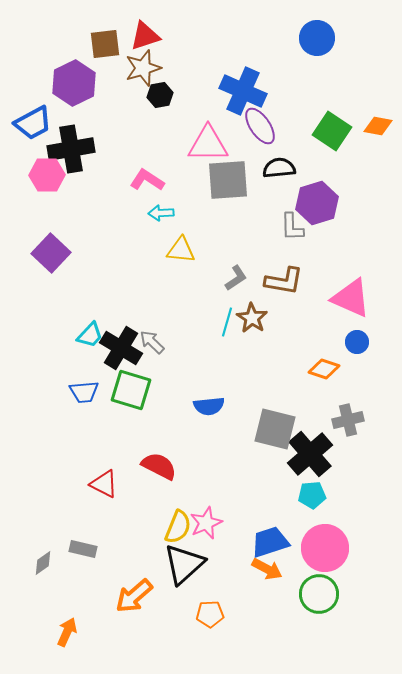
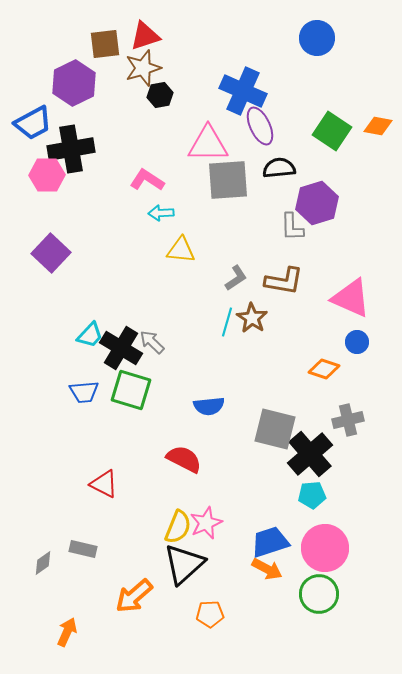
purple ellipse at (260, 126): rotated 9 degrees clockwise
red semicircle at (159, 466): moved 25 px right, 7 px up
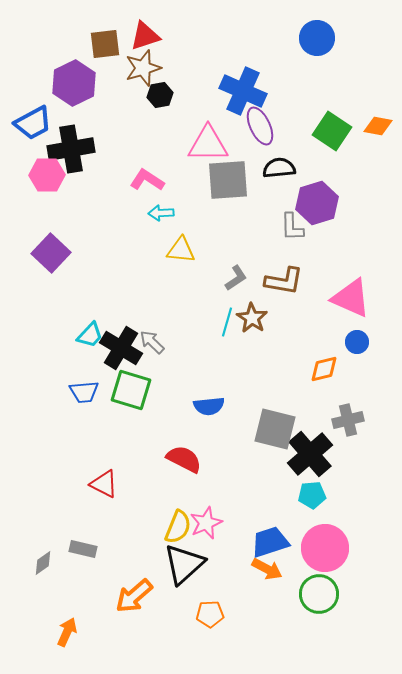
orange diamond at (324, 369): rotated 32 degrees counterclockwise
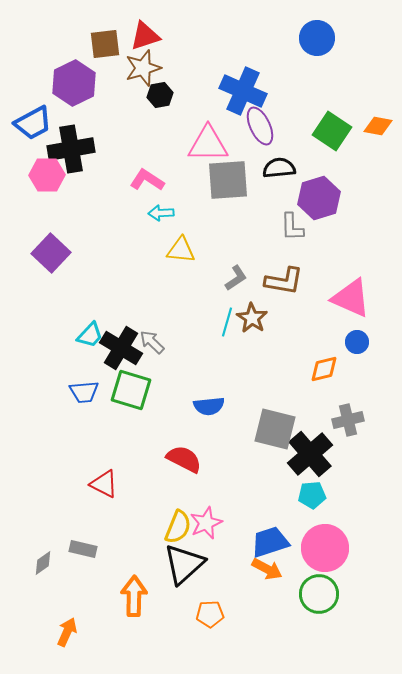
purple hexagon at (317, 203): moved 2 px right, 5 px up
orange arrow at (134, 596): rotated 132 degrees clockwise
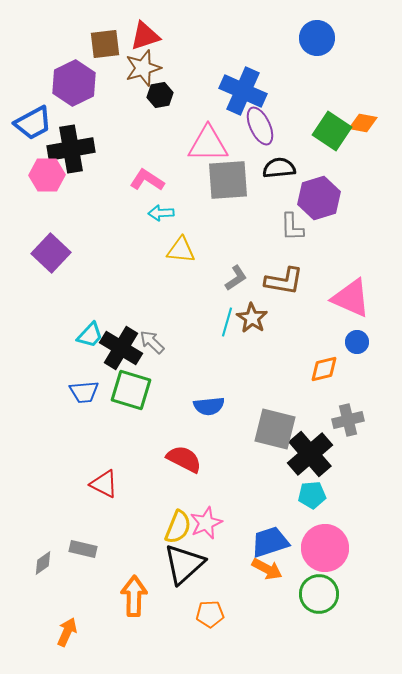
orange diamond at (378, 126): moved 15 px left, 3 px up
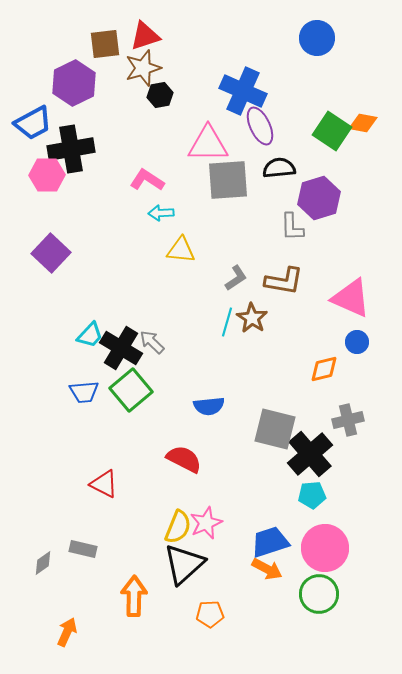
green square at (131, 390): rotated 33 degrees clockwise
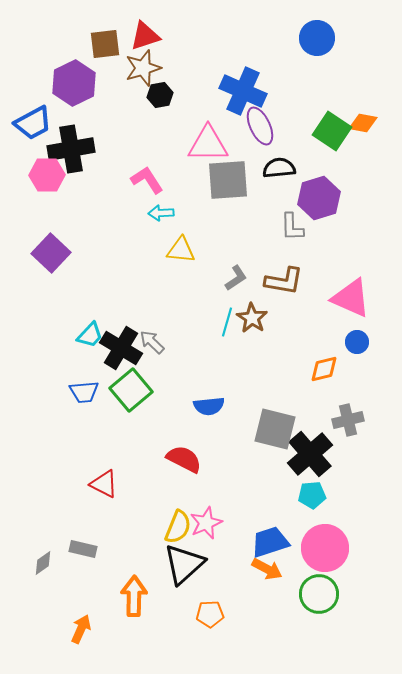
pink L-shape at (147, 180): rotated 24 degrees clockwise
orange arrow at (67, 632): moved 14 px right, 3 px up
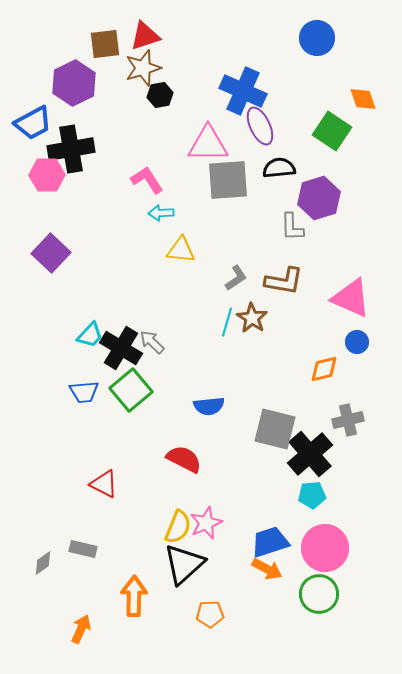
orange diamond at (363, 123): moved 24 px up; rotated 60 degrees clockwise
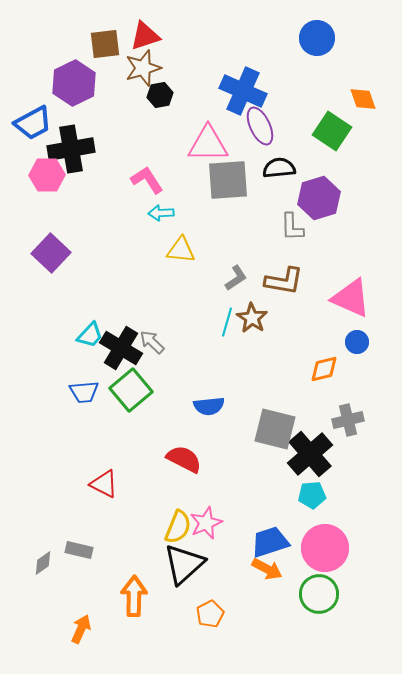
gray rectangle at (83, 549): moved 4 px left, 1 px down
orange pentagon at (210, 614): rotated 24 degrees counterclockwise
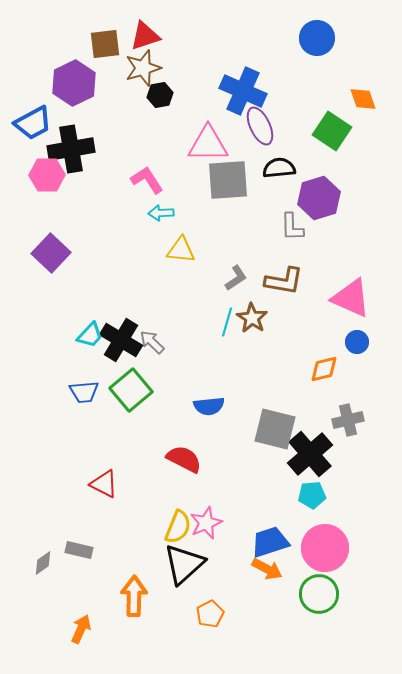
black cross at (121, 348): moved 8 px up
